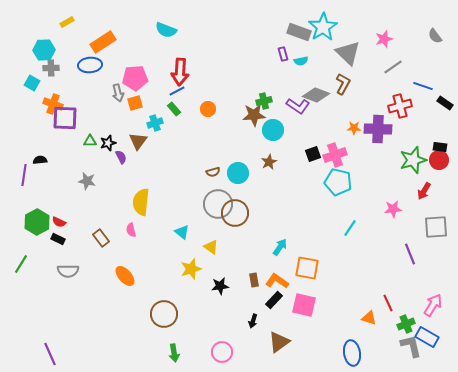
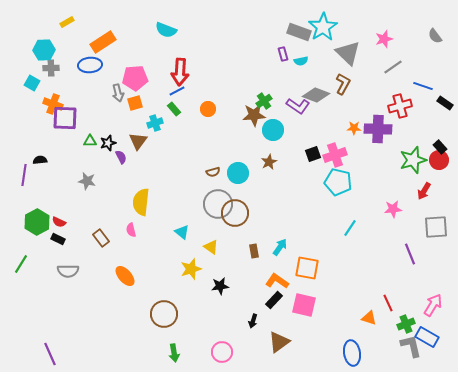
green cross at (264, 101): rotated 21 degrees counterclockwise
black rectangle at (440, 147): rotated 40 degrees clockwise
brown rectangle at (254, 280): moved 29 px up
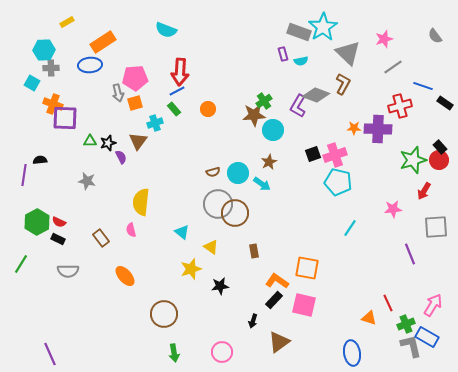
purple L-shape at (298, 106): rotated 85 degrees clockwise
cyan arrow at (280, 247): moved 18 px left, 63 px up; rotated 90 degrees clockwise
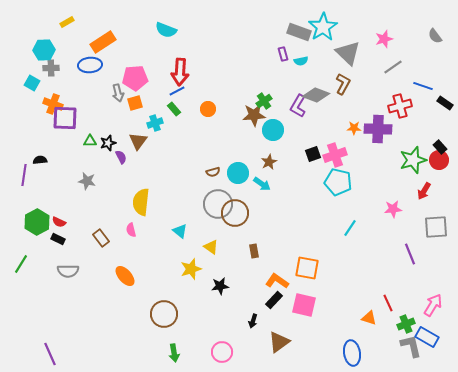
cyan triangle at (182, 232): moved 2 px left, 1 px up
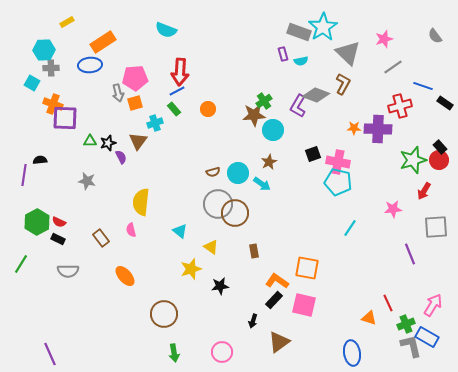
pink cross at (335, 155): moved 3 px right, 7 px down; rotated 30 degrees clockwise
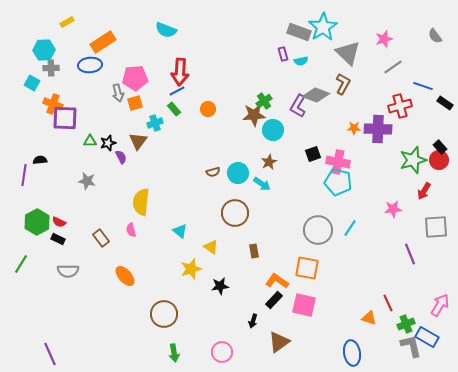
gray circle at (218, 204): moved 100 px right, 26 px down
pink arrow at (433, 305): moved 7 px right
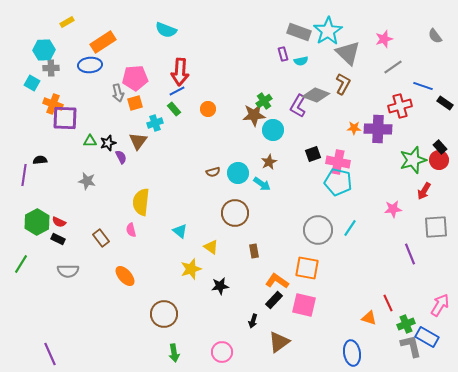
cyan star at (323, 27): moved 5 px right, 4 px down
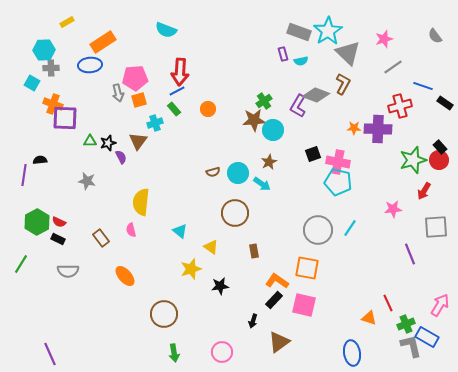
orange square at (135, 103): moved 4 px right, 3 px up
brown star at (254, 115): moved 5 px down
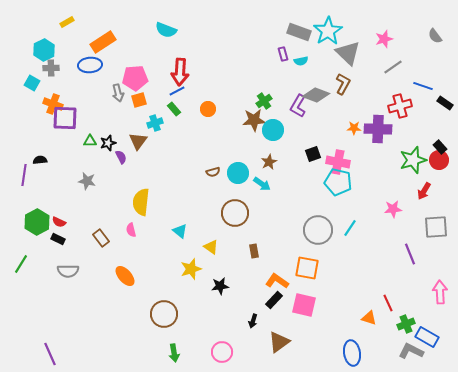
cyan hexagon at (44, 50): rotated 25 degrees counterclockwise
pink arrow at (440, 305): moved 13 px up; rotated 35 degrees counterclockwise
gray L-shape at (411, 346): moved 5 px down; rotated 50 degrees counterclockwise
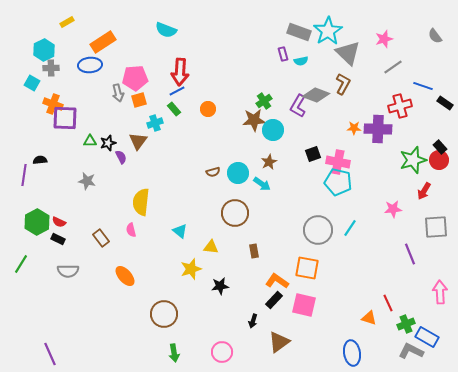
yellow triangle at (211, 247): rotated 28 degrees counterclockwise
